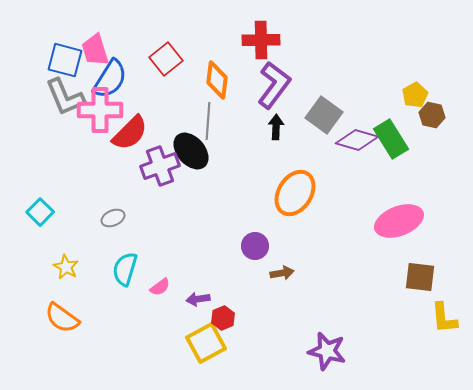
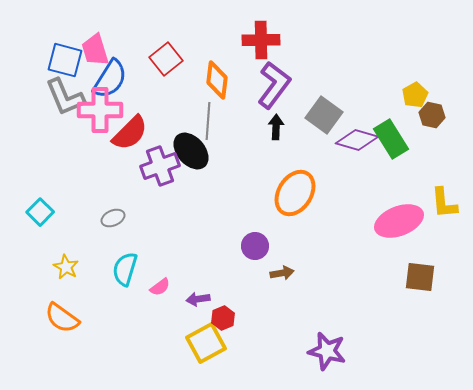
yellow L-shape: moved 115 px up
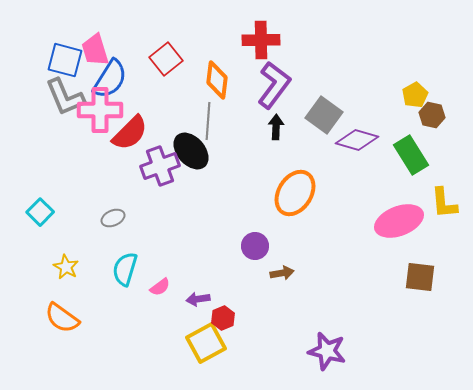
green rectangle: moved 20 px right, 16 px down
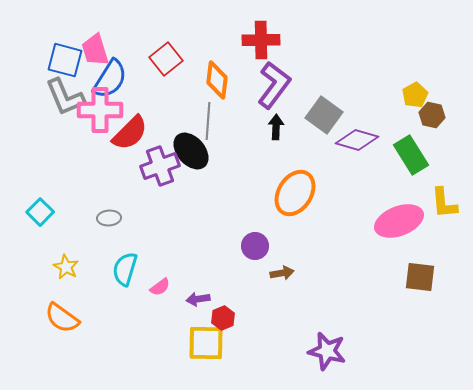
gray ellipse: moved 4 px left; rotated 20 degrees clockwise
yellow square: rotated 30 degrees clockwise
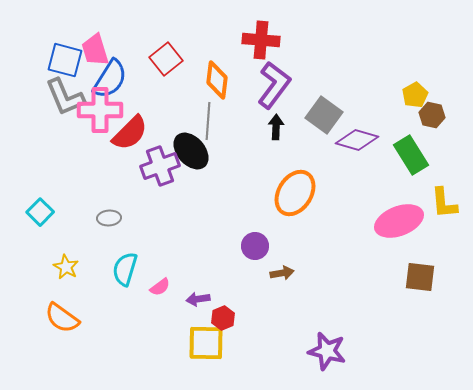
red cross: rotated 6 degrees clockwise
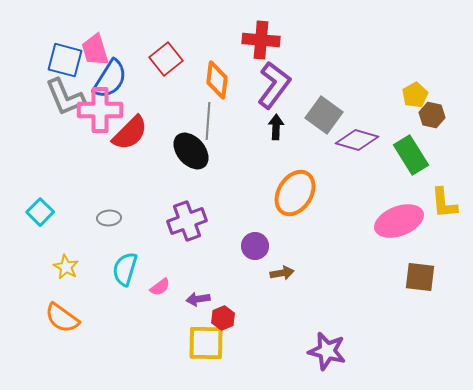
purple cross: moved 27 px right, 55 px down
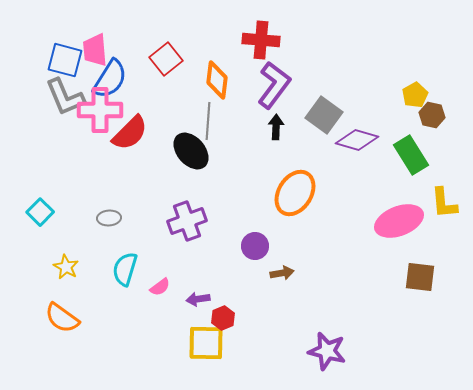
pink trapezoid: rotated 12 degrees clockwise
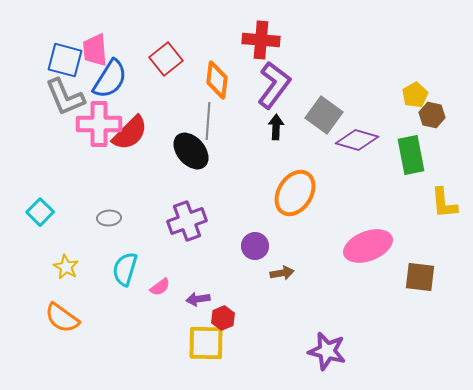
pink cross: moved 1 px left, 14 px down
green rectangle: rotated 21 degrees clockwise
pink ellipse: moved 31 px left, 25 px down
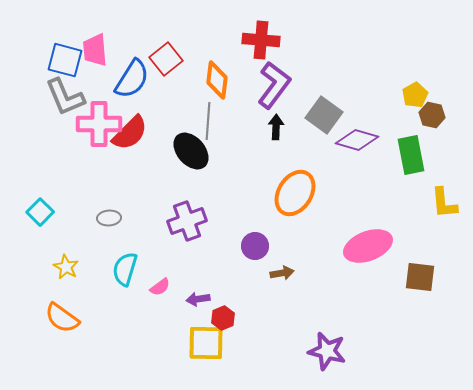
blue semicircle: moved 22 px right
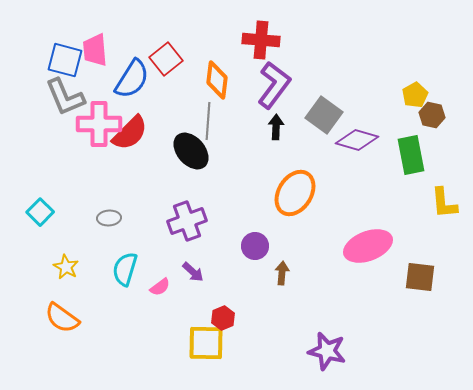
brown arrow: rotated 75 degrees counterclockwise
purple arrow: moved 5 px left, 27 px up; rotated 130 degrees counterclockwise
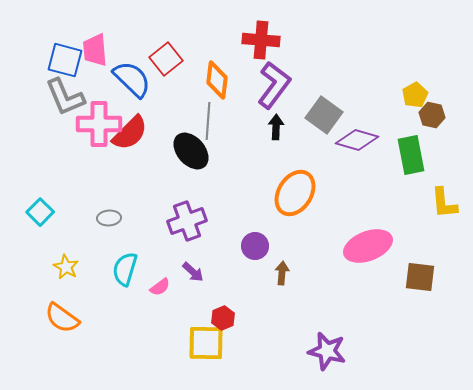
blue semicircle: rotated 78 degrees counterclockwise
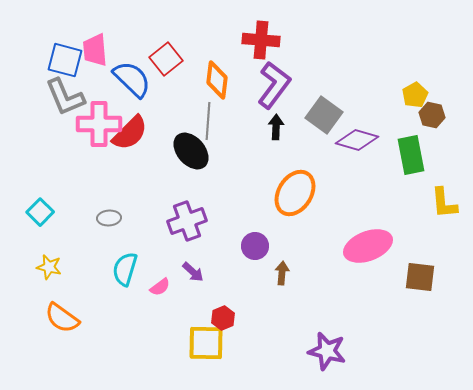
yellow star: moved 17 px left; rotated 15 degrees counterclockwise
